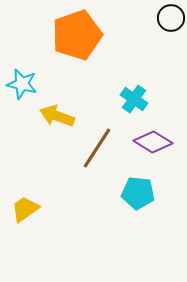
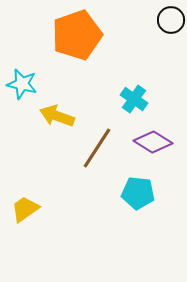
black circle: moved 2 px down
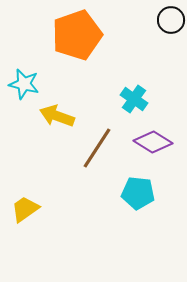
cyan star: moved 2 px right
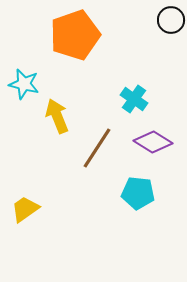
orange pentagon: moved 2 px left
yellow arrow: rotated 48 degrees clockwise
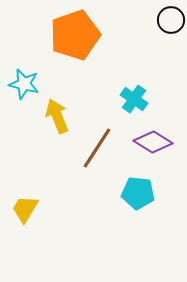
yellow trapezoid: rotated 24 degrees counterclockwise
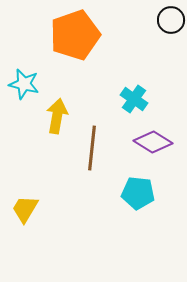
yellow arrow: rotated 32 degrees clockwise
brown line: moved 5 px left; rotated 27 degrees counterclockwise
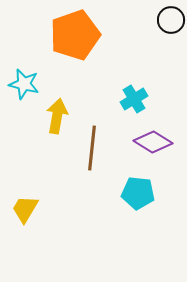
cyan cross: rotated 24 degrees clockwise
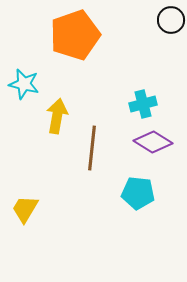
cyan cross: moved 9 px right, 5 px down; rotated 16 degrees clockwise
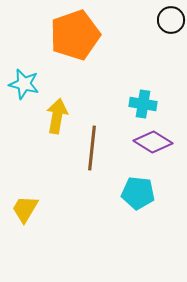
cyan cross: rotated 24 degrees clockwise
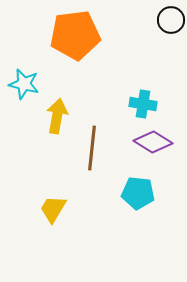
orange pentagon: rotated 12 degrees clockwise
yellow trapezoid: moved 28 px right
